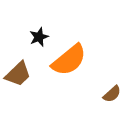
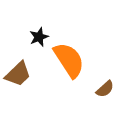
orange semicircle: rotated 84 degrees counterclockwise
brown semicircle: moved 7 px left, 5 px up
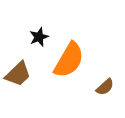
orange semicircle: rotated 63 degrees clockwise
brown semicircle: moved 2 px up
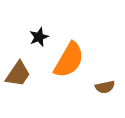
brown trapezoid: rotated 12 degrees counterclockwise
brown semicircle: rotated 30 degrees clockwise
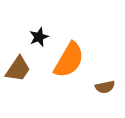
brown trapezoid: moved 5 px up
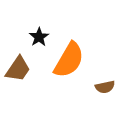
black star: rotated 12 degrees counterclockwise
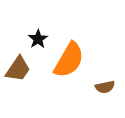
black star: moved 1 px left, 2 px down
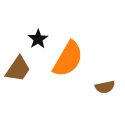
orange semicircle: moved 1 px left, 1 px up
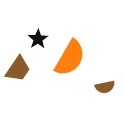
orange semicircle: moved 2 px right, 1 px up
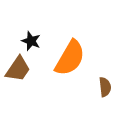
black star: moved 7 px left, 2 px down; rotated 18 degrees counterclockwise
brown semicircle: rotated 84 degrees counterclockwise
